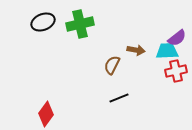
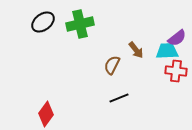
black ellipse: rotated 15 degrees counterclockwise
brown arrow: rotated 42 degrees clockwise
red cross: rotated 20 degrees clockwise
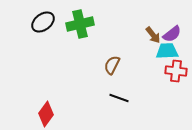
purple semicircle: moved 5 px left, 4 px up
brown arrow: moved 17 px right, 15 px up
black line: rotated 42 degrees clockwise
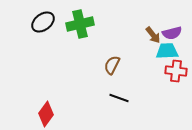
purple semicircle: moved 1 px up; rotated 24 degrees clockwise
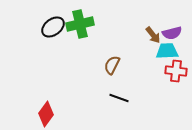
black ellipse: moved 10 px right, 5 px down
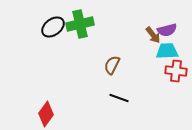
purple semicircle: moved 5 px left, 3 px up
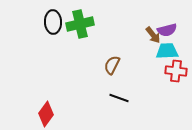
black ellipse: moved 5 px up; rotated 55 degrees counterclockwise
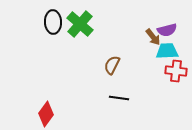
green cross: rotated 36 degrees counterclockwise
brown arrow: moved 2 px down
black line: rotated 12 degrees counterclockwise
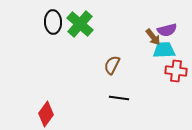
cyan trapezoid: moved 3 px left, 1 px up
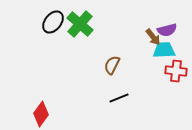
black ellipse: rotated 40 degrees clockwise
black line: rotated 30 degrees counterclockwise
red diamond: moved 5 px left
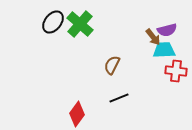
red diamond: moved 36 px right
